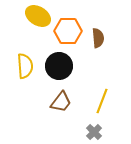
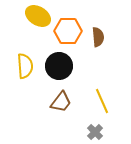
brown semicircle: moved 1 px up
yellow line: rotated 45 degrees counterclockwise
gray cross: moved 1 px right
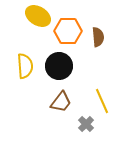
gray cross: moved 9 px left, 8 px up
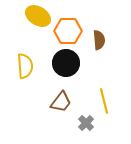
brown semicircle: moved 1 px right, 3 px down
black circle: moved 7 px right, 3 px up
yellow line: moved 2 px right; rotated 10 degrees clockwise
gray cross: moved 1 px up
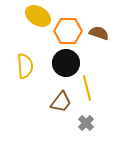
brown semicircle: moved 7 px up; rotated 66 degrees counterclockwise
yellow line: moved 17 px left, 13 px up
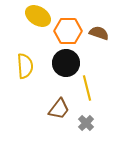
brown trapezoid: moved 2 px left, 7 px down
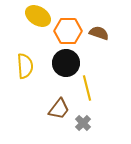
gray cross: moved 3 px left
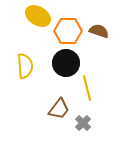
brown semicircle: moved 2 px up
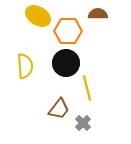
brown semicircle: moved 1 px left, 17 px up; rotated 18 degrees counterclockwise
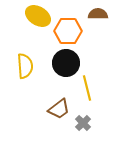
brown trapezoid: rotated 15 degrees clockwise
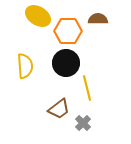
brown semicircle: moved 5 px down
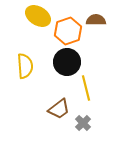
brown semicircle: moved 2 px left, 1 px down
orange hexagon: rotated 20 degrees counterclockwise
black circle: moved 1 px right, 1 px up
yellow line: moved 1 px left
